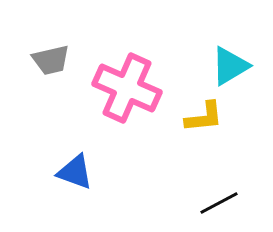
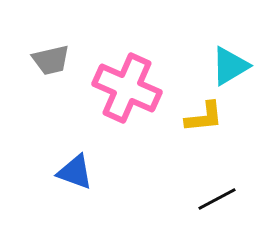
black line: moved 2 px left, 4 px up
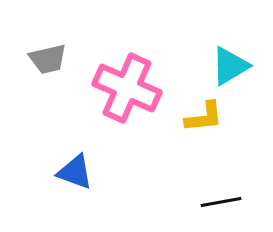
gray trapezoid: moved 3 px left, 1 px up
black line: moved 4 px right, 3 px down; rotated 18 degrees clockwise
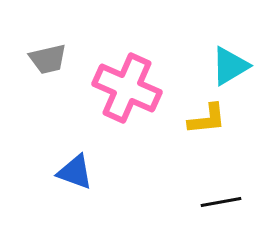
yellow L-shape: moved 3 px right, 2 px down
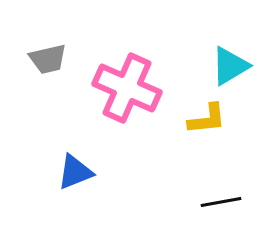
blue triangle: rotated 42 degrees counterclockwise
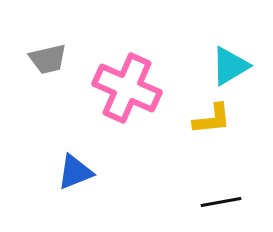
yellow L-shape: moved 5 px right
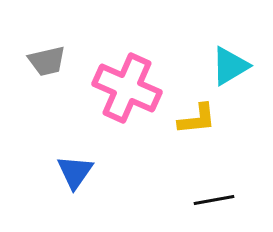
gray trapezoid: moved 1 px left, 2 px down
yellow L-shape: moved 15 px left
blue triangle: rotated 33 degrees counterclockwise
black line: moved 7 px left, 2 px up
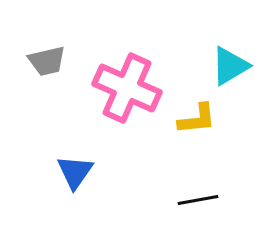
black line: moved 16 px left
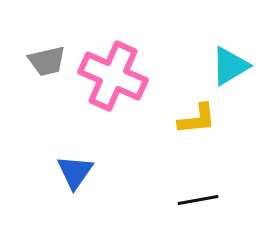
pink cross: moved 14 px left, 12 px up
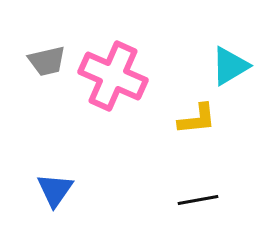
blue triangle: moved 20 px left, 18 px down
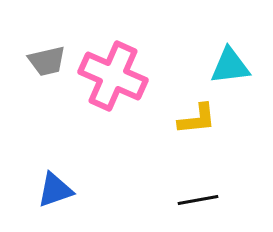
cyan triangle: rotated 24 degrees clockwise
blue triangle: rotated 36 degrees clockwise
